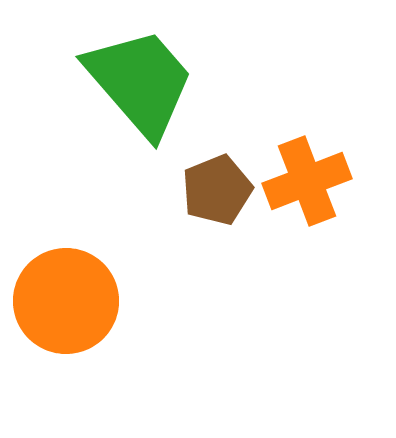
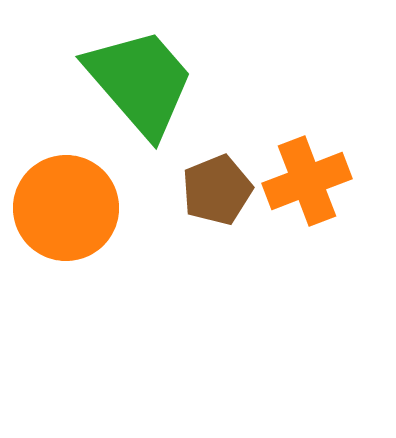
orange circle: moved 93 px up
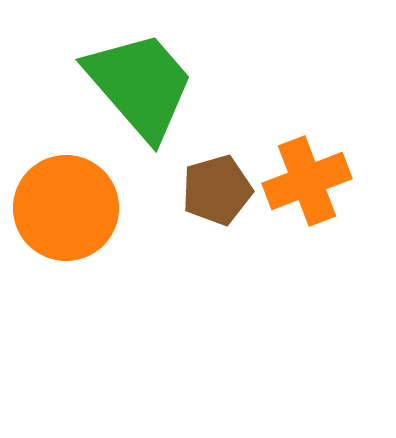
green trapezoid: moved 3 px down
brown pentagon: rotated 6 degrees clockwise
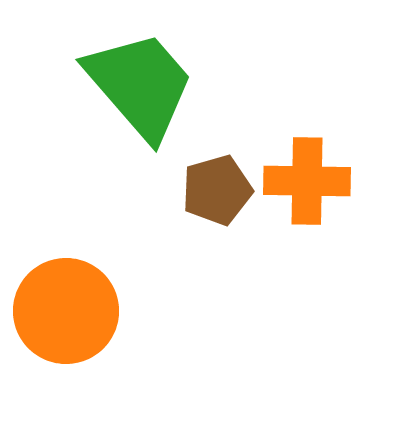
orange cross: rotated 22 degrees clockwise
orange circle: moved 103 px down
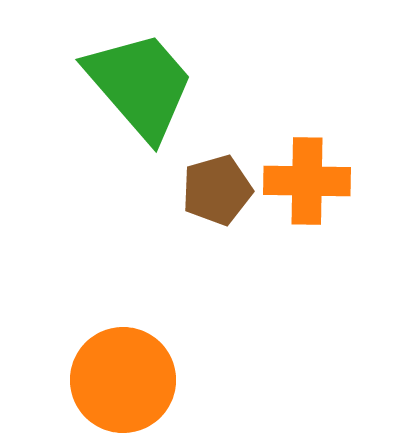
orange circle: moved 57 px right, 69 px down
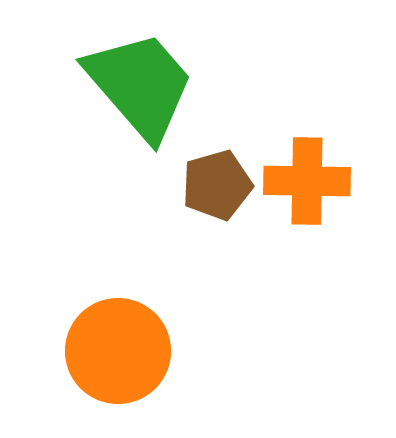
brown pentagon: moved 5 px up
orange circle: moved 5 px left, 29 px up
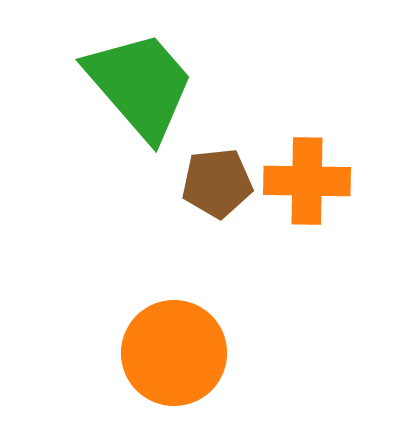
brown pentagon: moved 2 px up; rotated 10 degrees clockwise
orange circle: moved 56 px right, 2 px down
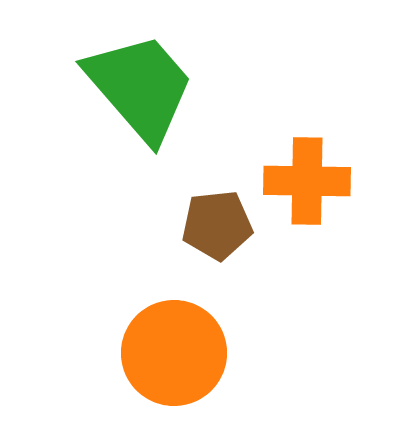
green trapezoid: moved 2 px down
brown pentagon: moved 42 px down
